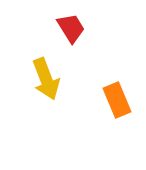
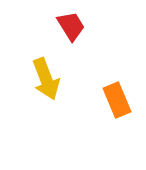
red trapezoid: moved 2 px up
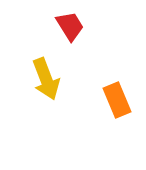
red trapezoid: moved 1 px left
